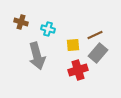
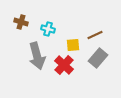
gray rectangle: moved 5 px down
red cross: moved 14 px left, 5 px up; rotated 30 degrees counterclockwise
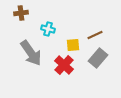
brown cross: moved 9 px up; rotated 24 degrees counterclockwise
gray arrow: moved 6 px left, 3 px up; rotated 20 degrees counterclockwise
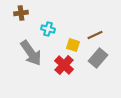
yellow square: rotated 24 degrees clockwise
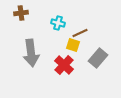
cyan cross: moved 10 px right, 6 px up
brown line: moved 15 px left, 2 px up
gray arrow: rotated 28 degrees clockwise
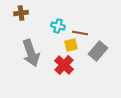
cyan cross: moved 3 px down
brown line: rotated 35 degrees clockwise
yellow square: moved 2 px left; rotated 32 degrees counterclockwise
gray arrow: rotated 12 degrees counterclockwise
gray rectangle: moved 7 px up
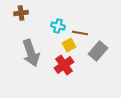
yellow square: moved 2 px left; rotated 16 degrees counterclockwise
red cross: rotated 12 degrees clockwise
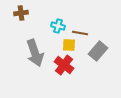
yellow square: rotated 32 degrees clockwise
gray arrow: moved 4 px right
red cross: rotated 18 degrees counterclockwise
